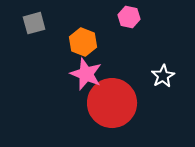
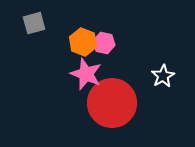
pink hexagon: moved 25 px left, 26 px down
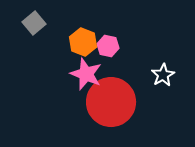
gray square: rotated 25 degrees counterclockwise
pink hexagon: moved 4 px right, 3 px down
white star: moved 1 px up
red circle: moved 1 px left, 1 px up
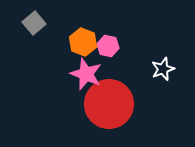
white star: moved 6 px up; rotated 10 degrees clockwise
red circle: moved 2 px left, 2 px down
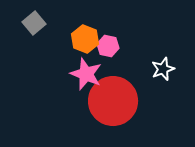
orange hexagon: moved 2 px right, 3 px up
red circle: moved 4 px right, 3 px up
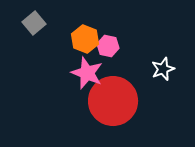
pink star: moved 1 px right, 1 px up
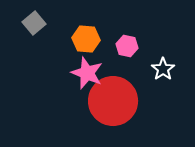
orange hexagon: moved 1 px right; rotated 16 degrees counterclockwise
pink hexagon: moved 19 px right
white star: rotated 15 degrees counterclockwise
